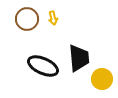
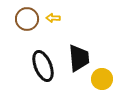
yellow arrow: rotated 104 degrees clockwise
black ellipse: rotated 44 degrees clockwise
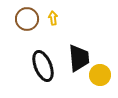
yellow arrow: rotated 80 degrees clockwise
yellow circle: moved 2 px left, 4 px up
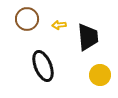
yellow arrow: moved 6 px right, 7 px down; rotated 88 degrees counterclockwise
black trapezoid: moved 9 px right, 21 px up
